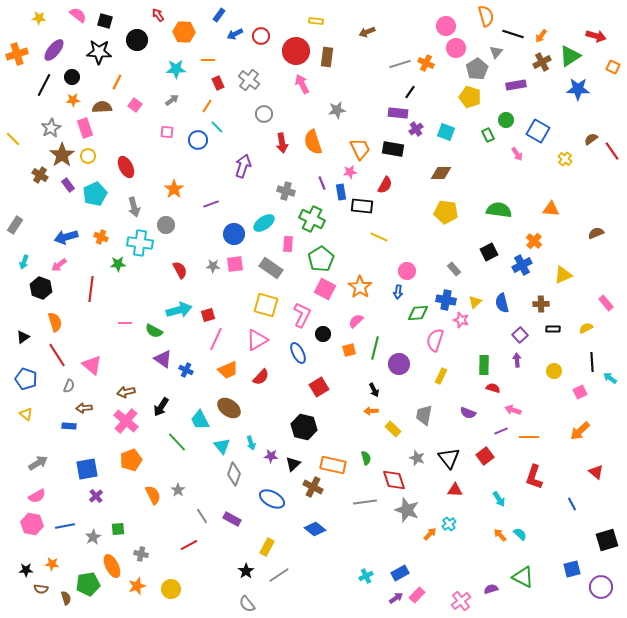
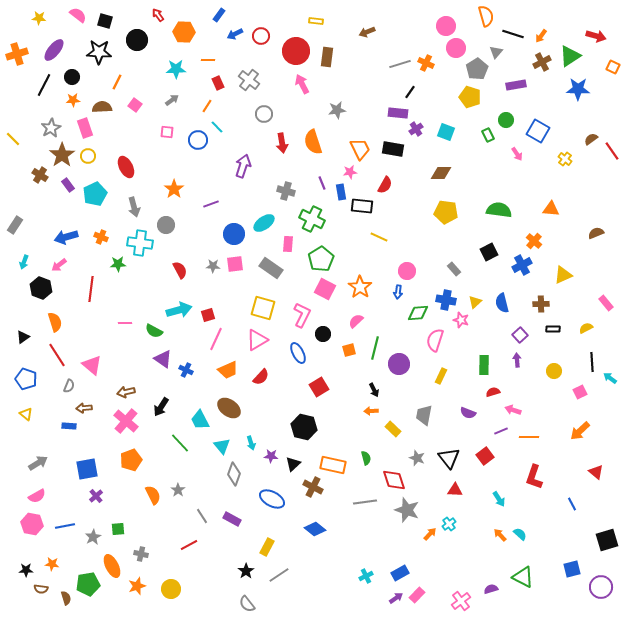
yellow square at (266, 305): moved 3 px left, 3 px down
red semicircle at (493, 388): moved 4 px down; rotated 32 degrees counterclockwise
green line at (177, 442): moved 3 px right, 1 px down
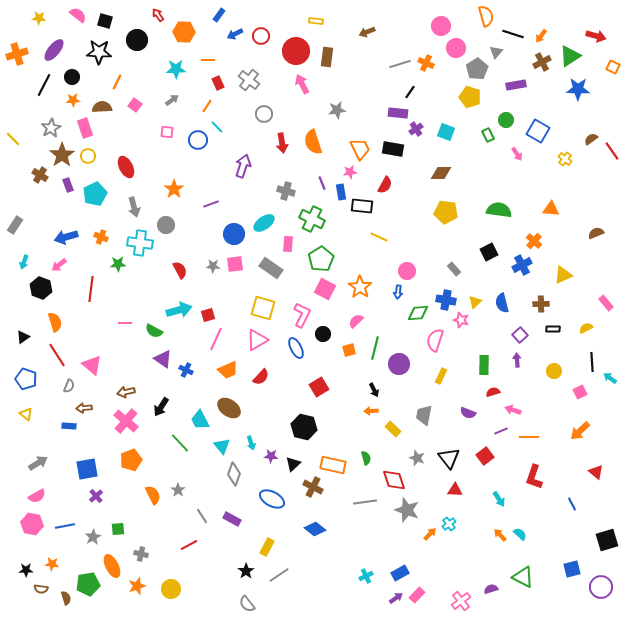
pink circle at (446, 26): moved 5 px left
purple rectangle at (68, 185): rotated 16 degrees clockwise
blue ellipse at (298, 353): moved 2 px left, 5 px up
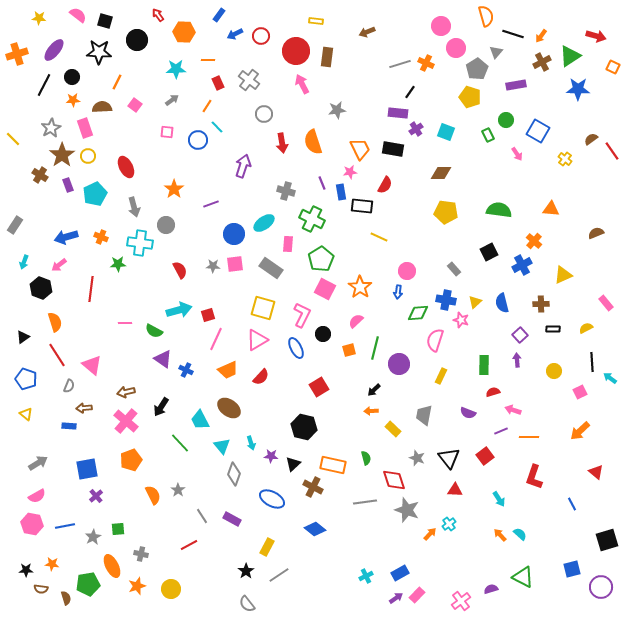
black arrow at (374, 390): rotated 72 degrees clockwise
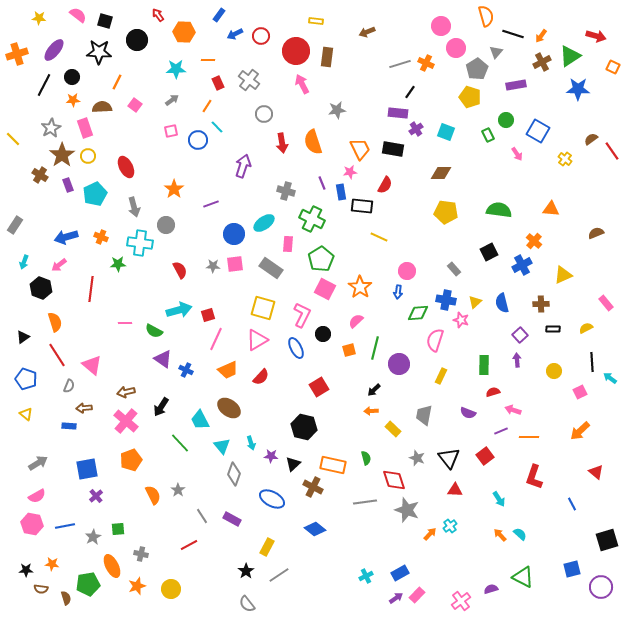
pink square at (167, 132): moved 4 px right, 1 px up; rotated 16 degrees counterclockwise
cyan cross at (449, 524): moved 1 px right, 2 px down
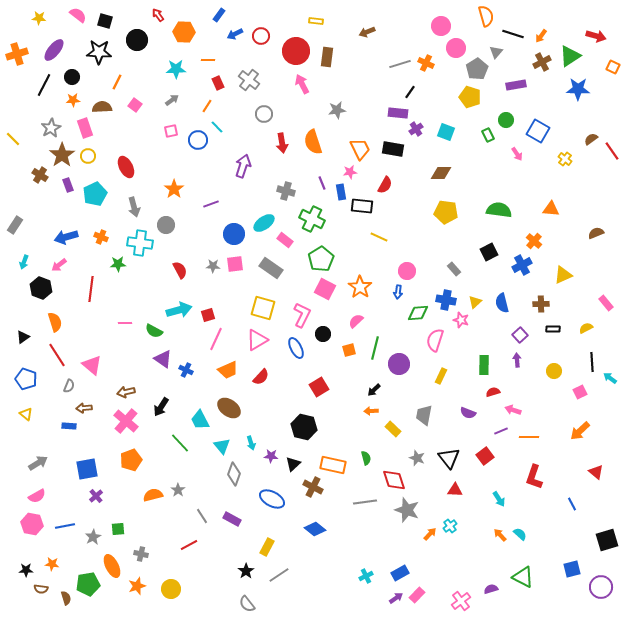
pink rectangle at (288, 244): moved 3 px left, 4 px up; rotated 56 degrees counterclockwise
orange semicircle at (153, 495): rotated 78 degrees counterclockwise
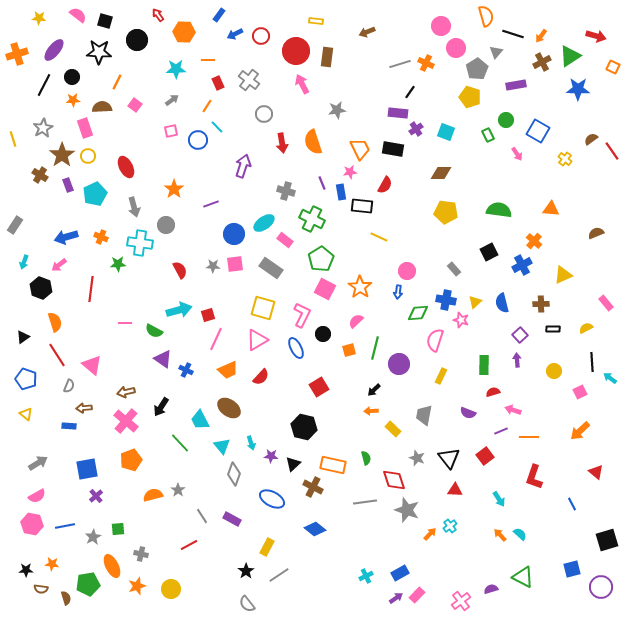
gray star at (51, 128): moved 8 px left
yellow line at (13, 139): rotated 28 degrees clockwise
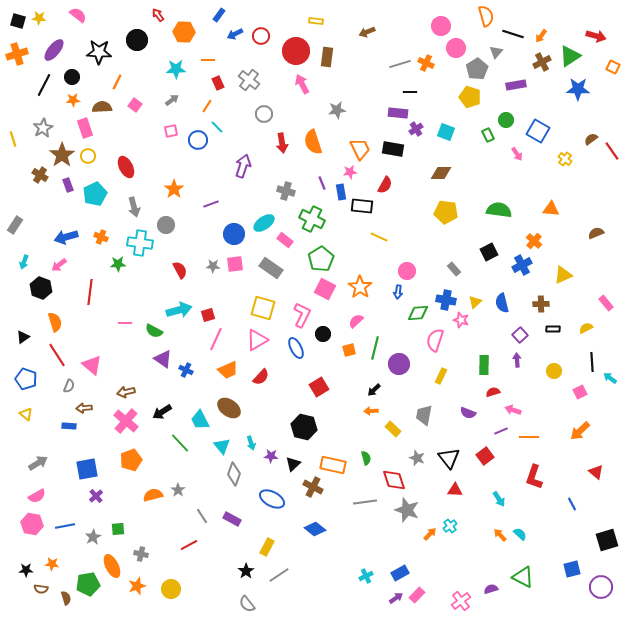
black square at (105, 21): moved 87 px left
black line at (410, 92): rotated 56 degrees clockwise
red line at (91, 289): moved 1 px left, 3 px down
black arrow at (161, 407): moved 1 px right, 5 px down; rotated 24 degrees clockwise
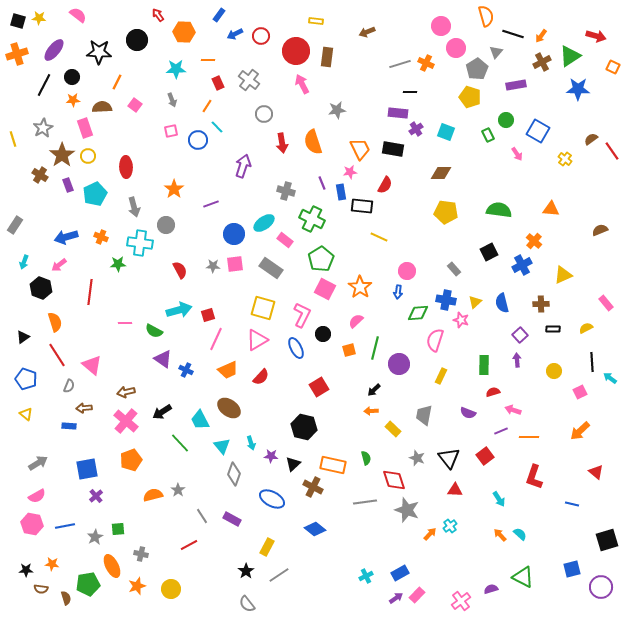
gray arrow at (172, 100): rotated 104 degrees clockwise
red ellipse at (126, 167): rotated 25 degrees clockwise
brown semicircle at (596, 233): moved 4 px right, 3 px up
blue line at (572, 504): rotated 48 degrees counterclockwise
gray star at (93, 537): moved 2 px right
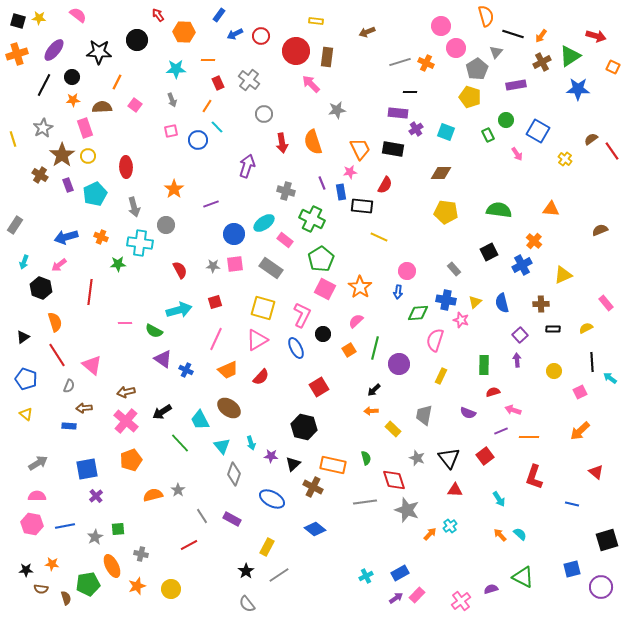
gray line at (400, 64): moved 2 px up
pink arrow at (302, 84): moved 9 px right; rotated 18 degrees counterclockwise
purple arrow at (243, 166): moved 4 px right
red square at (208, 315): moved 7 px right, 13 px up
orange square at (349, 350): rotated 16 degrees counterclockwise
pink semicircle at (37, 496): rotated 150 degrees counterclockwise
